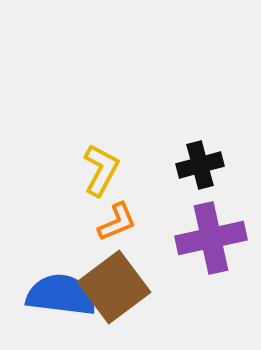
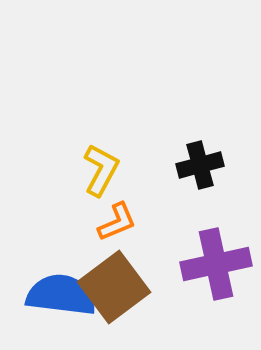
purple cross: moved 5 px right, 26 px down
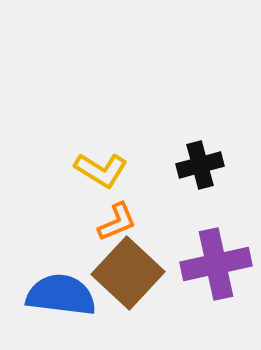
yellow L-shape: rotated 94 degrees clockwise
brown square: moved 14 px right, 14 px up; rotated 10 degrees counterclockwise
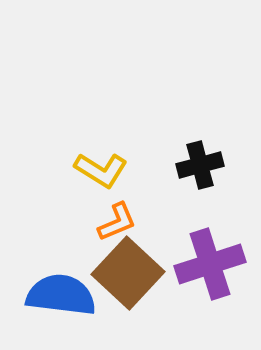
purple cross: moved 6 px left; rotated 6 degrees counterclockwise
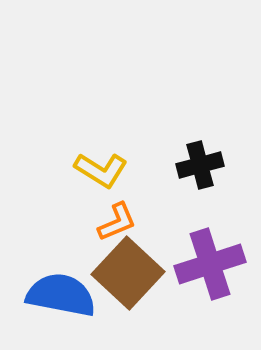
blue semicircle: rotated 4 degrees clockwise
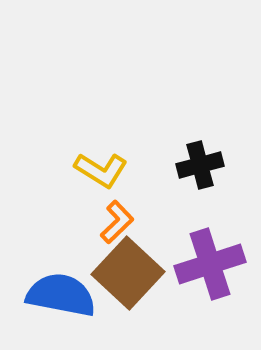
orange L-shape: rotated 21 degrees counterclockwise
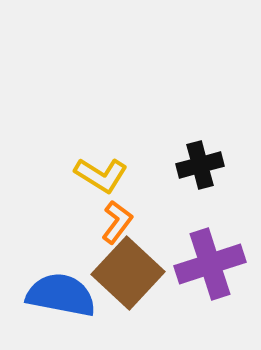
yellow L-shape: moved 5 px down
orange L-shape: rotated 9 degrees counterclockwise
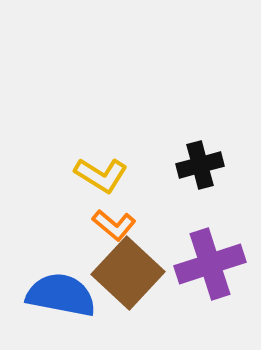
orange L-shape: moved 3 px left, 3 px down; rotated 93 degrees clockwise
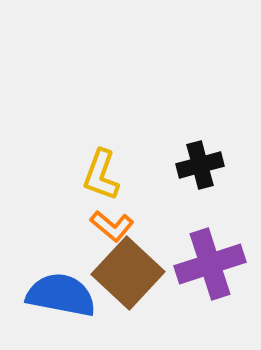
yellow L-shape: rotated 78 degrees clockwise
orange L-shape: moved 2 px left, 1 px down
